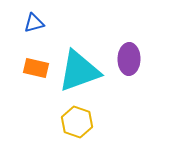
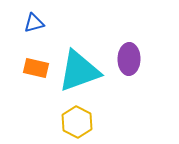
yellow hexagon: rotated 8 degrees clockwise
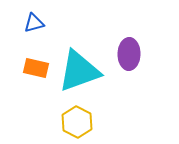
purple ellipse: moved 5 px up
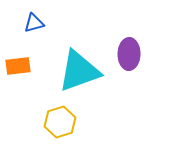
orange rectangle: moved 18 px left, 2 px up; rotated 20 degrees counterclockwise
yellow hexagon: moved 17 px left; rotated 16 degrees clockwise
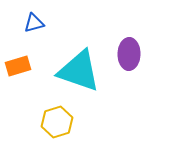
orange rectangle: rotated 10 degrees counterclockwise
cyan triangle: rotated 39 degrees clockwise
yellow hexagon: moved 3 px left
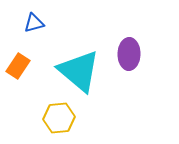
orange rectangle: rotated 40 degrees counterclockwise
cyan triangle: rotated 21 degrees clockwise
yellow hexagon: moved 2 px right, 4 px up; rotated 12 degrees clockwise
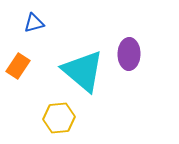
cyan triangle: moved 4 px right
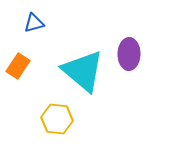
yellow hexagon: moved 2 px left, 1 px down; rotated 12 degrees clockwise
